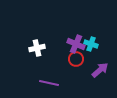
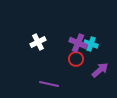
purple cross: moved 2 px right, 1 px up
white cross: moved 1 px right, 6 px up; rotated 14 degrees counterclockwise
purple line: moved 1 px down
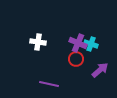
white cross: rotated 35 degrees clockwise
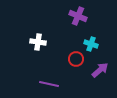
purple cross: moved 27 px up
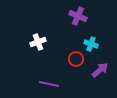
white cross: rotated 28 degrees counterclockwise
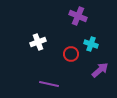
red circle: moved 5 px left, 5 px up
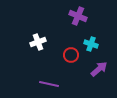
red circle: moved 1 px down
purple arrow: moved 1 px left, 1 px up
